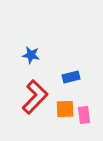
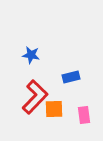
orange square: moved 11 px left
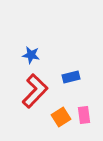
red L-shape: moved 6 px up
orange square: moved 7 px right, 8 px down; rotated 30 degrees counterclockwise
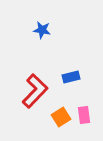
blue star: moved 11 px right, 25 px up
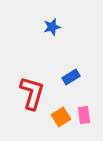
blue star: moved 10 px right, 3 px up; rotated 24 degrees counterclockwise
blue rectangle: rotated 18 degrees counterclockwise
red L-shape: moved 3 px left, 2 px down; rotated 28 degrees counterclockwise
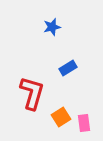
blue rectangle: moved 3 px left, 9 px up
pink rectangle: moved 8 px down
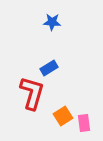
blue star: moved 5 px up; rotated 18 degrees clockwise
blue rectangle: moved 19 px left
orange square: moved 2 px right, 1 px up
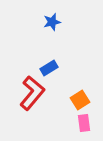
blue star: rotated 18 degrees counterclockwise
red L-shape: rotated 24 degrees clockwise
orange square: moved 17 px right, 16 px up
